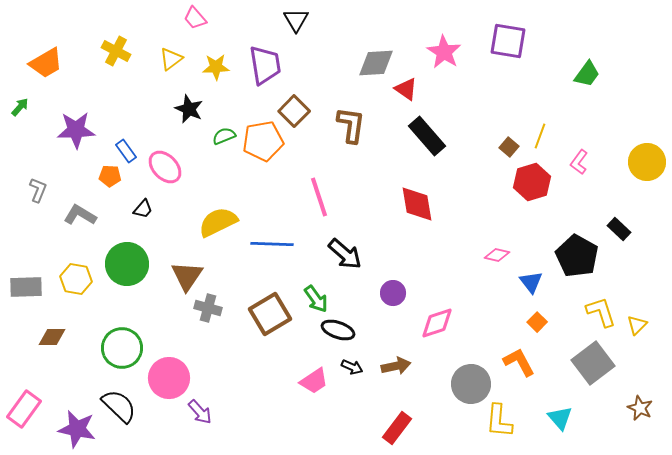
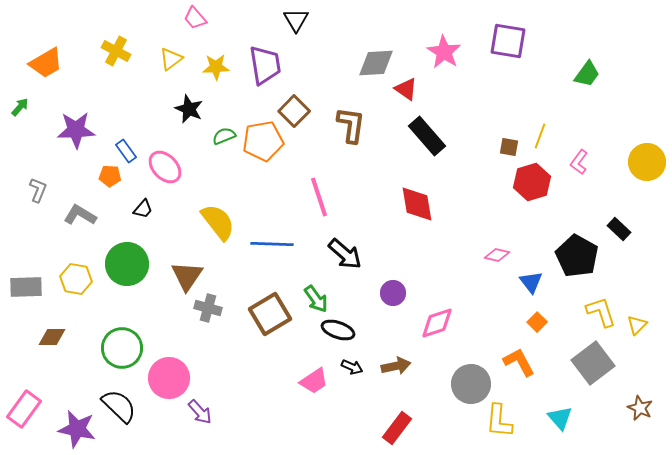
brown square at (509, 147): rotated 30 degrees counterclockwise
yellow semicircle at (218, 222): rotated 78 degrees clockwise
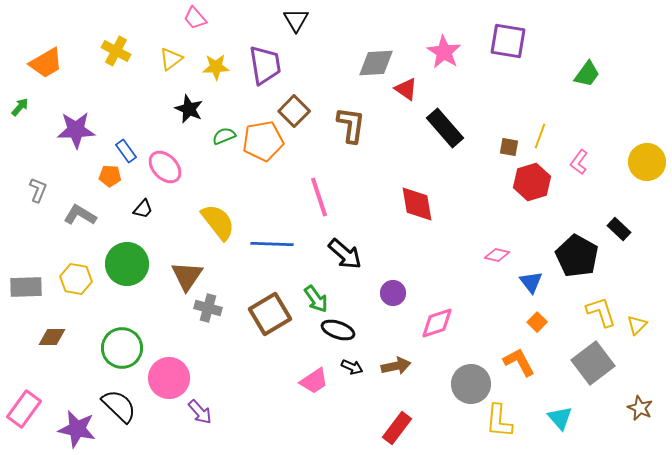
black rectangle at (427, 136): moved 18 px right, 8 px up
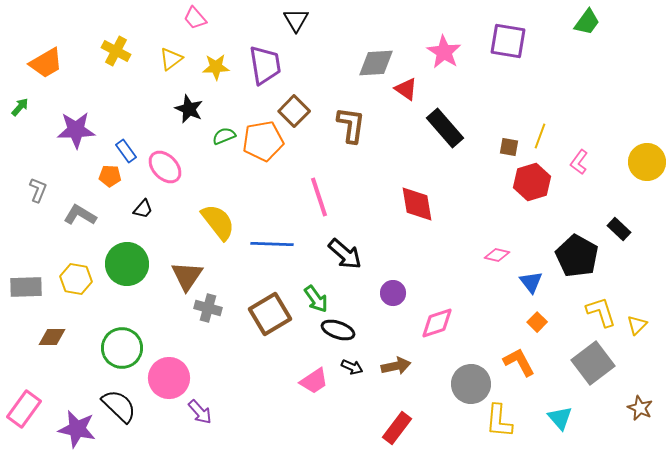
green trapezoid at (587, 74): moved 52 px up
